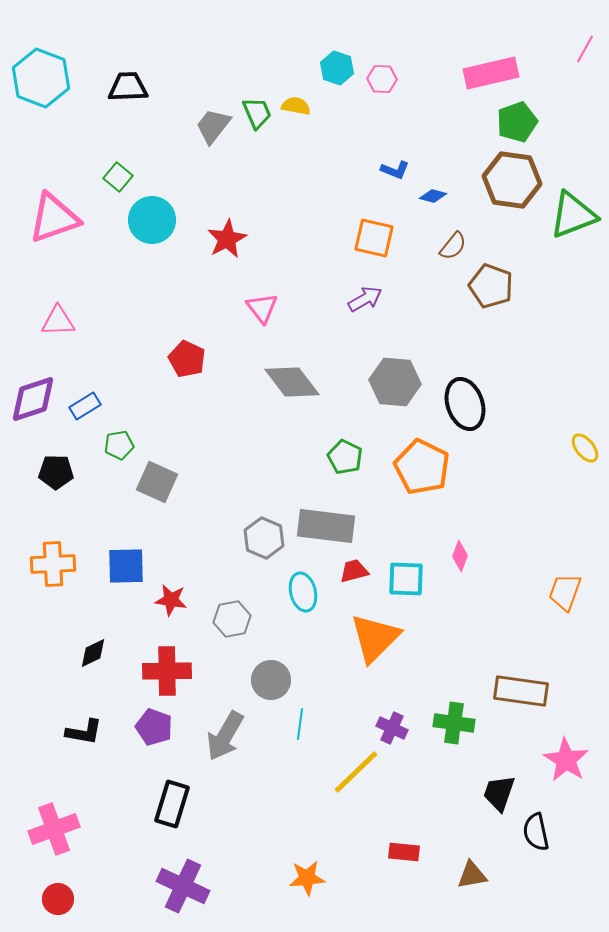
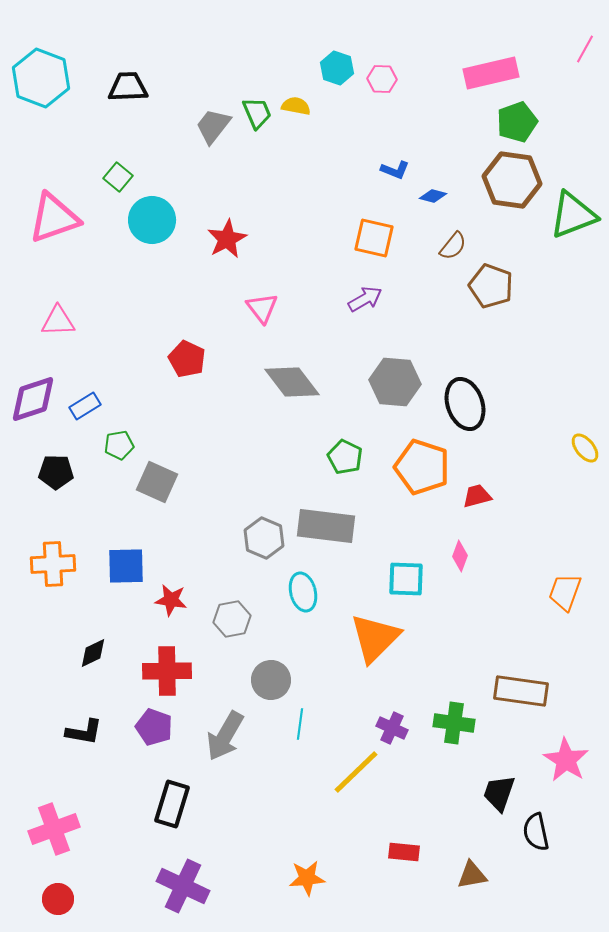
orange pentagon at (422, 467): rotated 8 degrees counterclockwise
red trapezoid at (354, 571): moved 123 px right, 75 px up
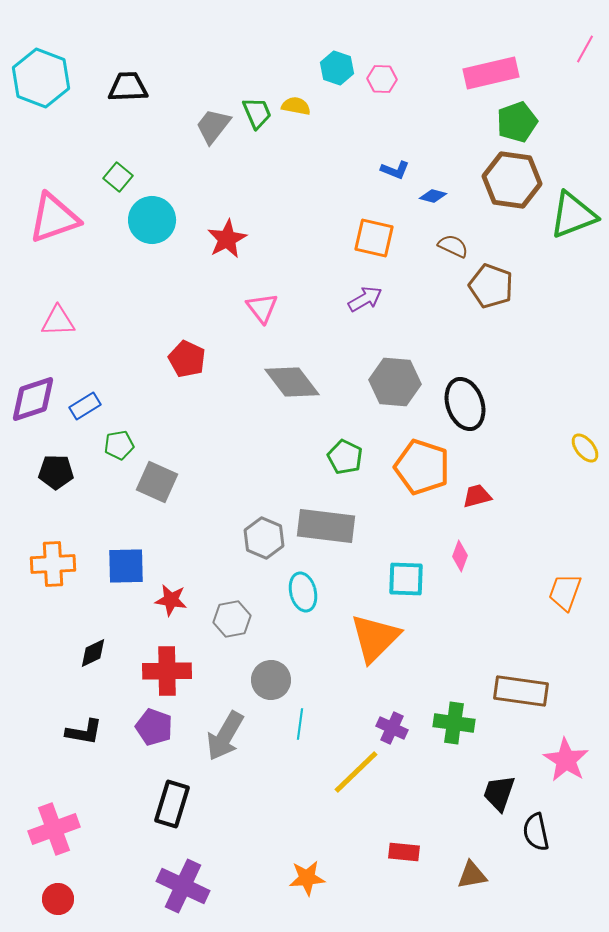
brown semicircle at (453, 246): rotated 104 degrees counterclockwise
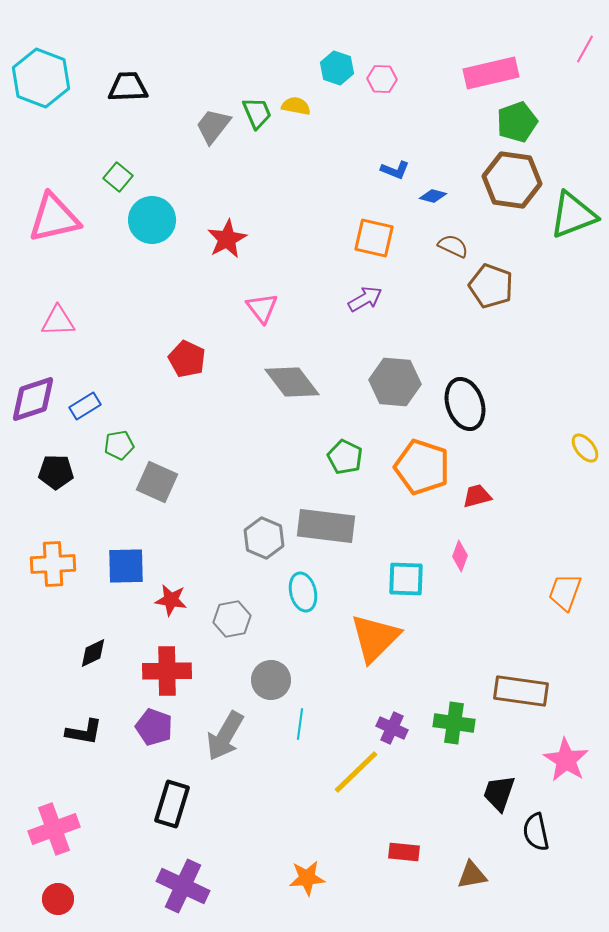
pink triangle at (54, 218): rotated 6 degrees clockwise
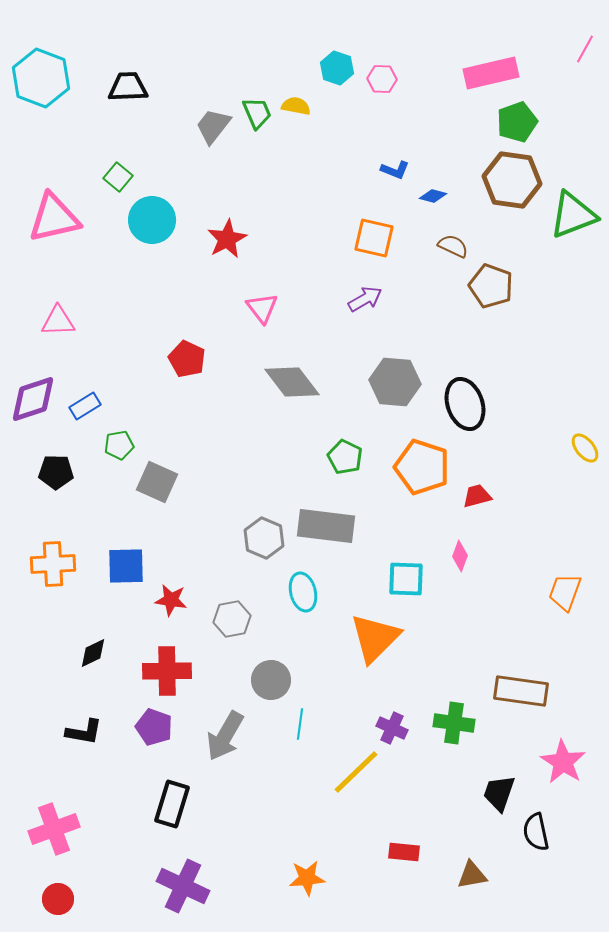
pink star at (566, 760): moved 3 px left, 2 px down
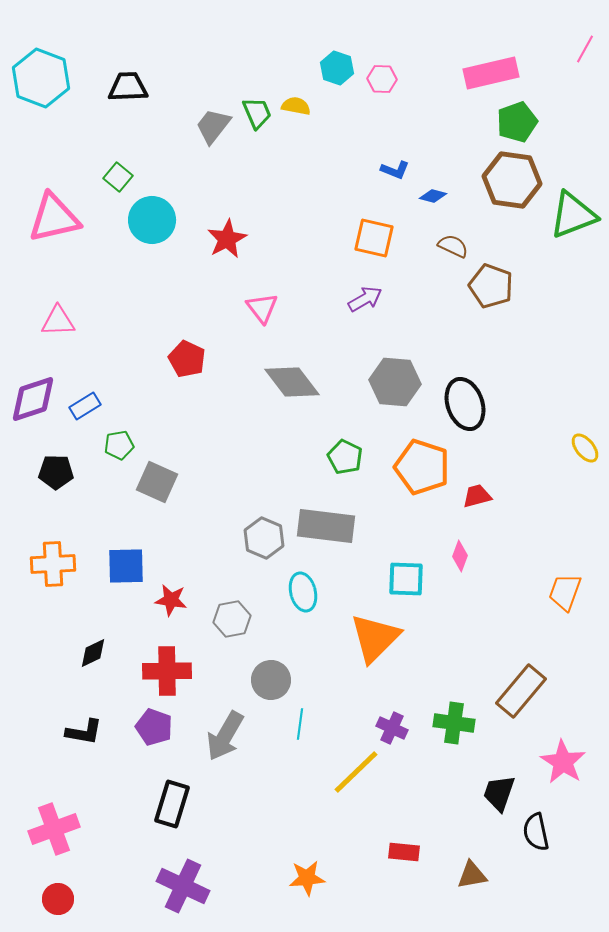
brown rectangle at (521, 691): rotated 58 degrees counterclockwise
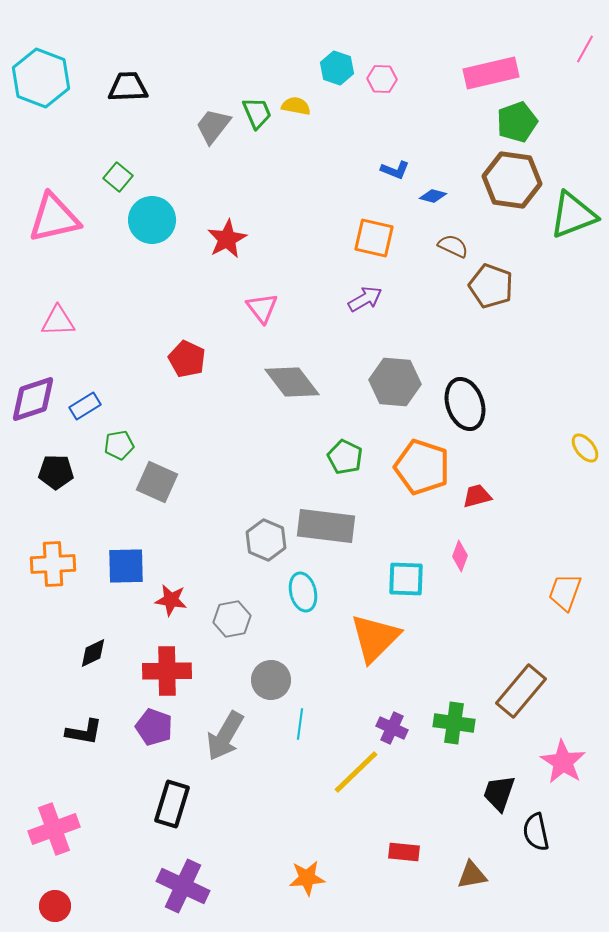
gray hexagon at (264, 538): moved 2 px right, 2 px down
red circle at (58, 899): moved 3 px left, 7 px down
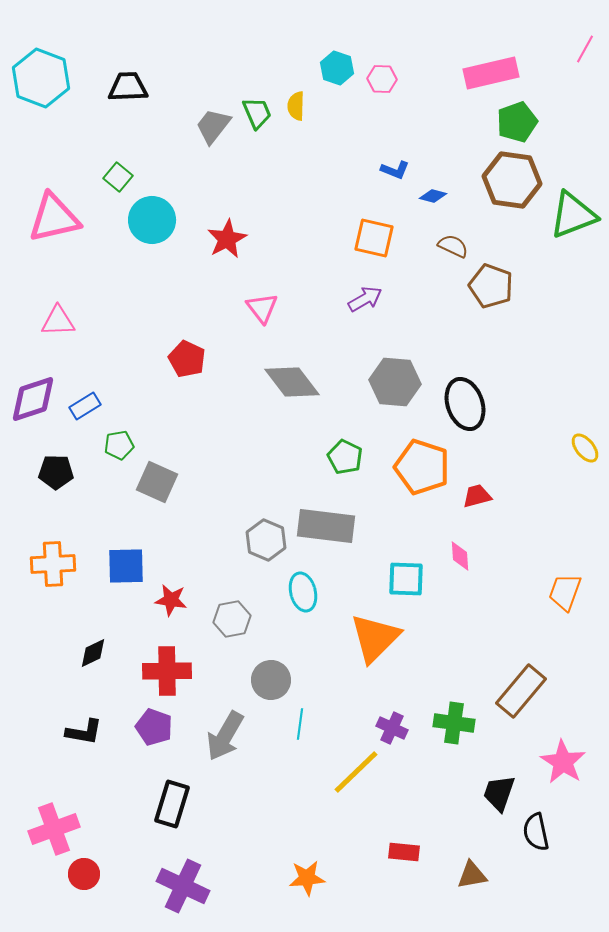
yellow semicircle at (296, 106): rotated 100 degrees counterclockwise
pink diamond at (460, 556): rotated 24 degrees counterclockwise
red circle at (55, 906): moved 29 px right, 32 px up
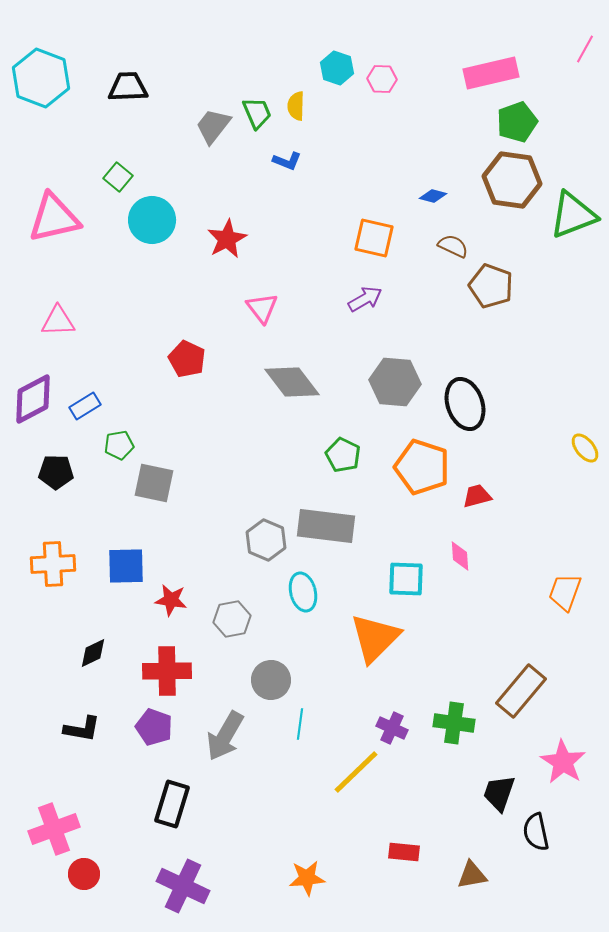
blue L-shape at (395, 170): moved 108 px left, 9 px up
purple diamond at (33, 399): rotated 10 degrees counterclockwise
green pentagon at (345, 457): moved 2 px left, 2 px up
gray square at (157, 482): moved 3 px left, 1 px down; rotated 12 degrees counterclockwise
black L-shape at (84, 732): moved 2 px left, 3 px up
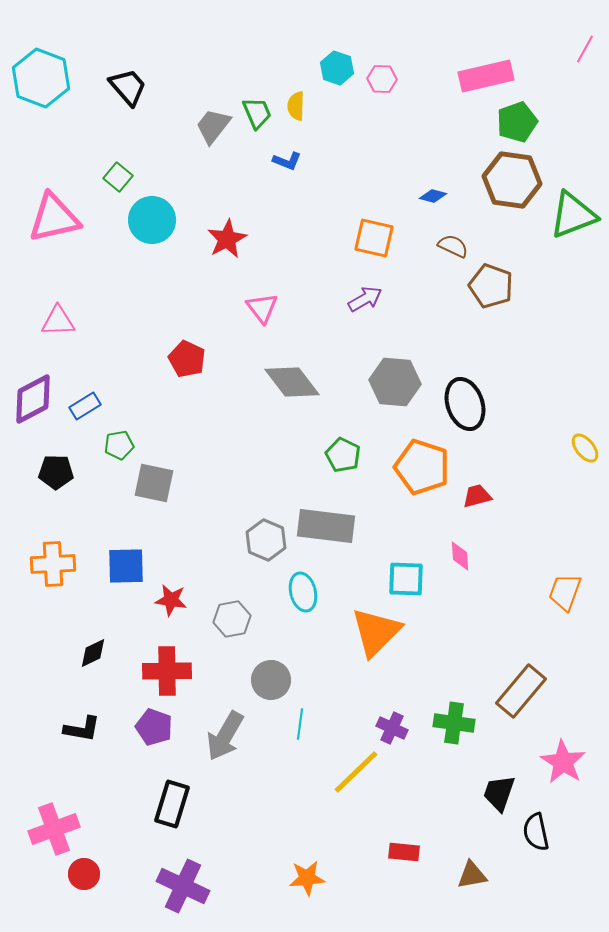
pink rectangle at (491, 73): moved 5 px left, 3 px down
black trapezoid at (128, 87): rotated 51 degrees clockwise
orange triangle at (375, 638): moved 1 px right, 6 px up
